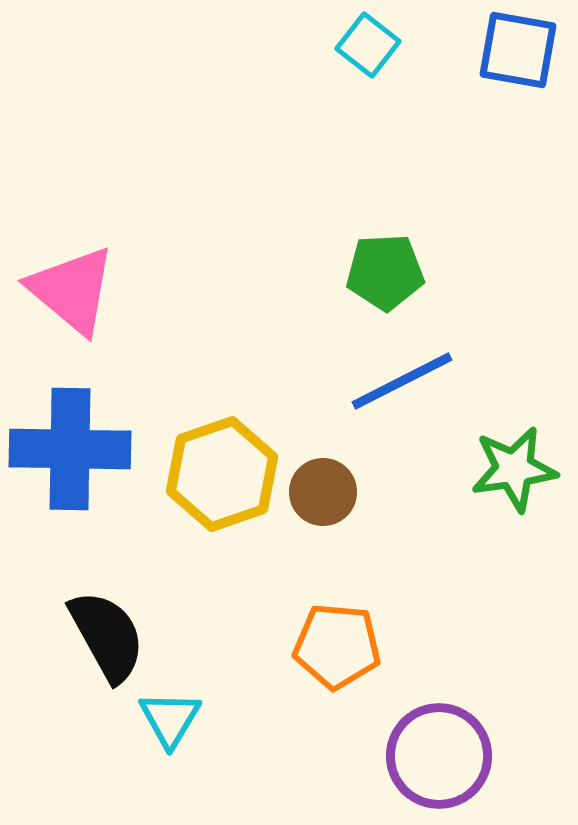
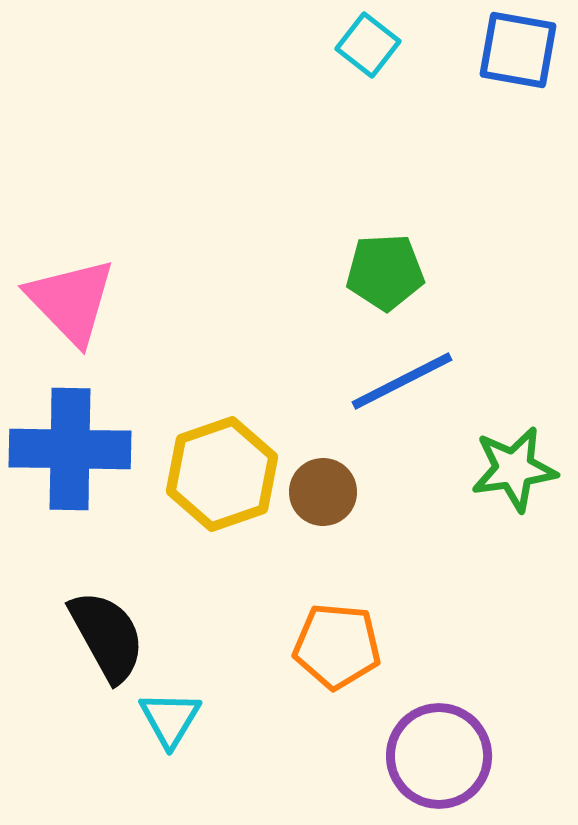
pink triangle: moved 1 px left, 11 px down; rotated 6 degrees clockwise
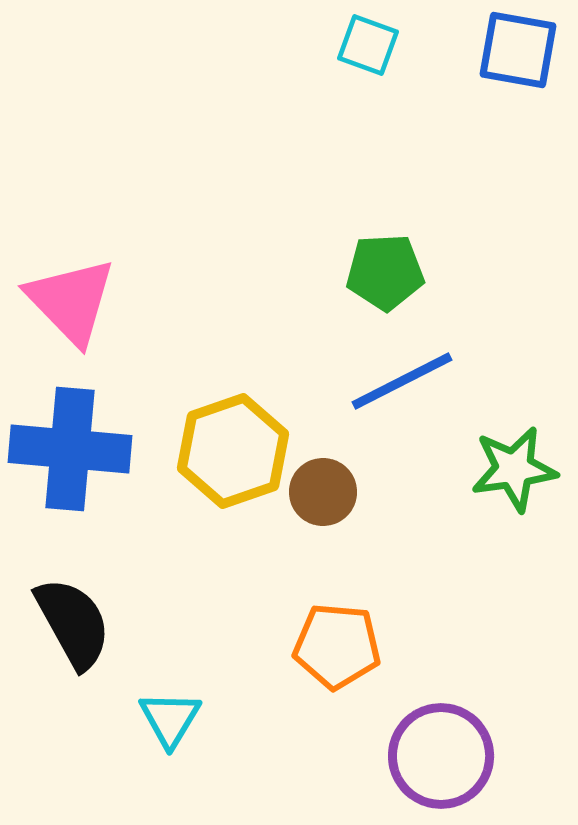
cyan square: rotated 18 degrees counterclockwise
blue cross: rotated 4 degrees clockwise
yellow hexagon: moved 11 px right, 23 px up
black semicircle: moved 34 px left, 13 px up
purple circle: moved 2 px right
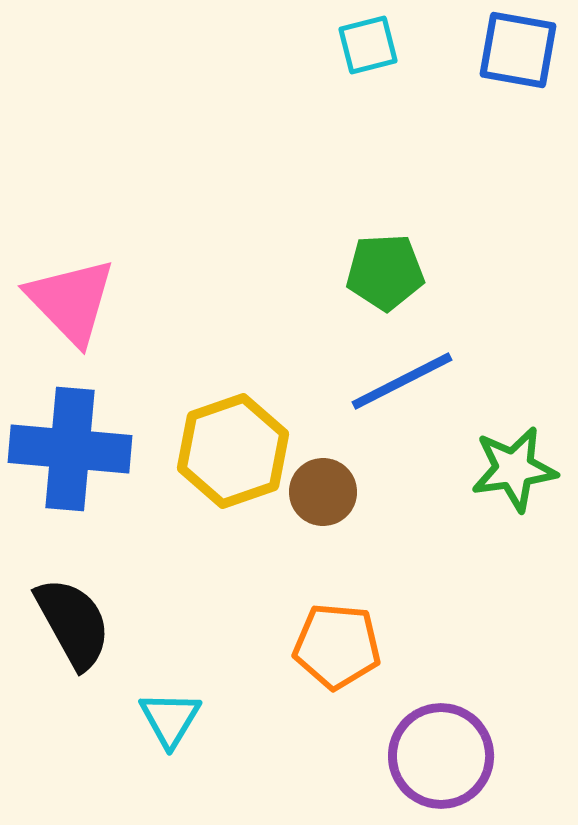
cyan square: rotated 34 degrees counterclockwise
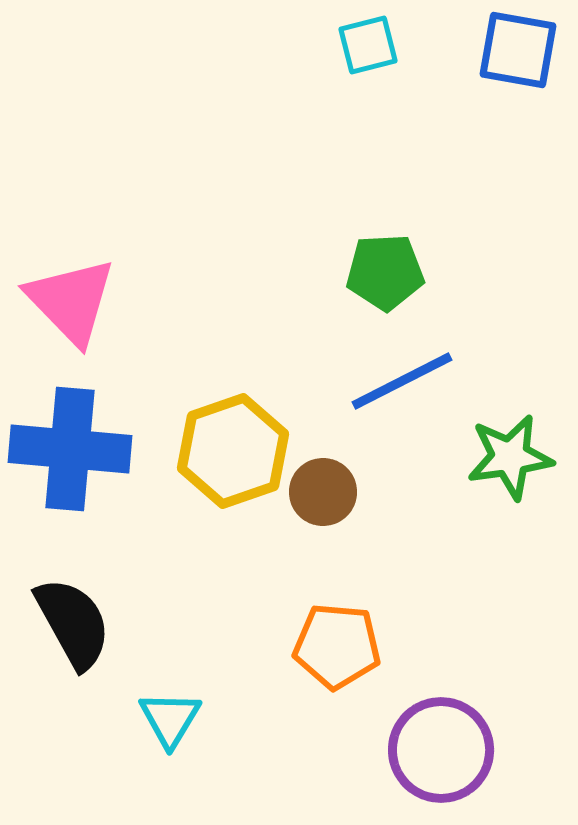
green star: moved 4 px left, 12 px up
purple circle: moved 6 px up
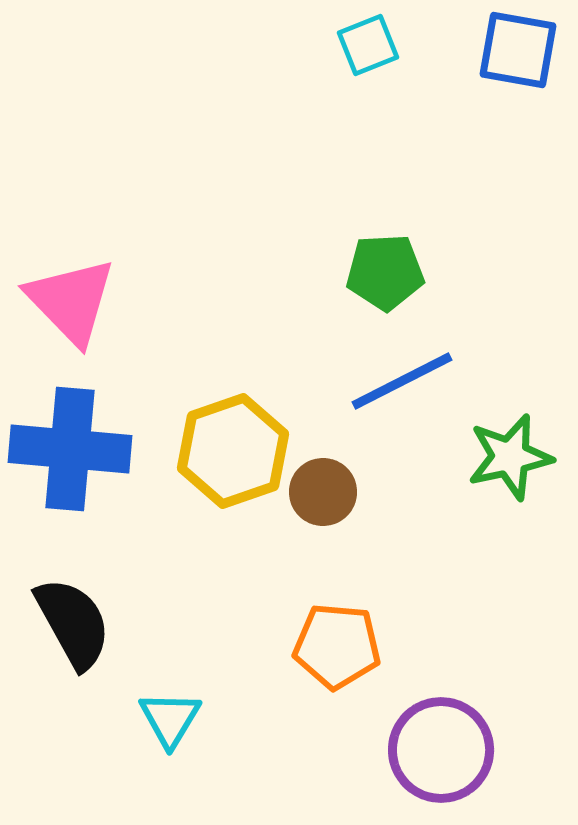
cyan square: rotated 8 degrees counterclockwise
green star: rotated 4 degrees counterclockwise
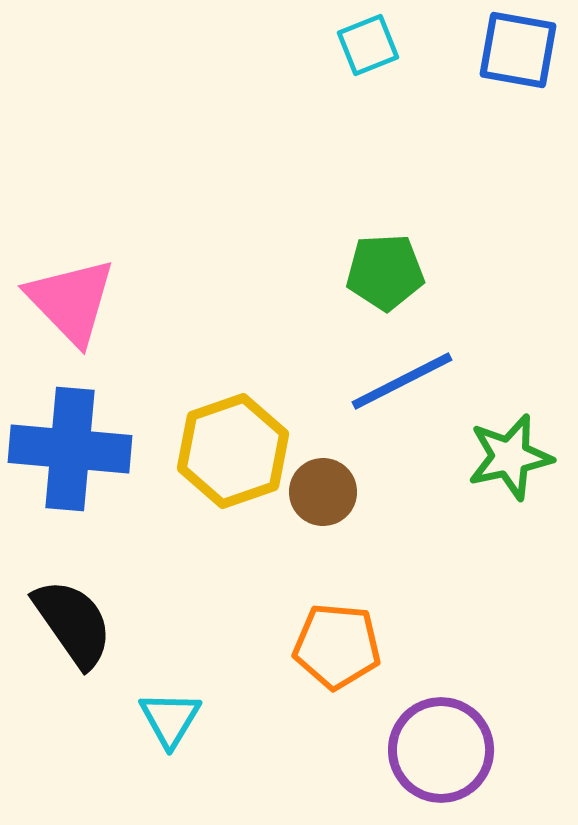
black semicircle: rotated 6 degrees counterclockwise
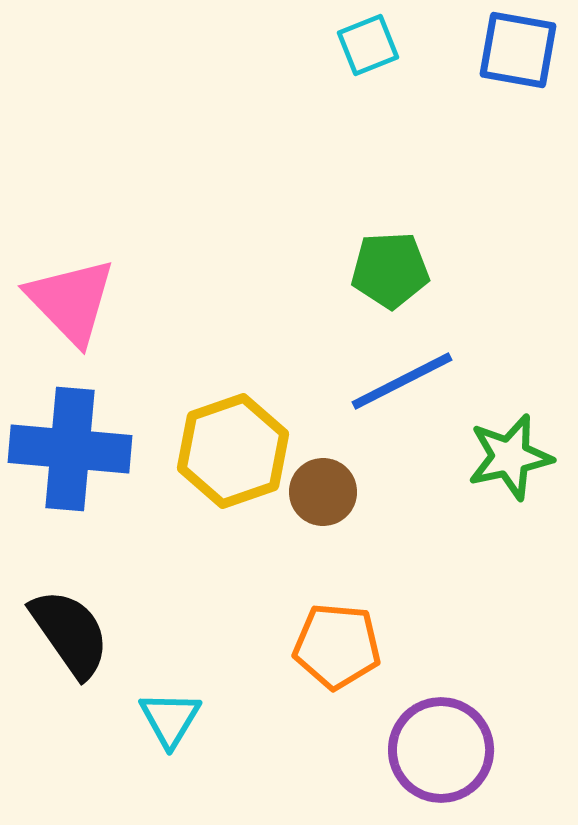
green pentagon: moved 5 px right, 2 px up
black semicircle: moved 3 px left, 10 px down
